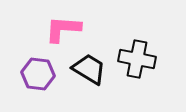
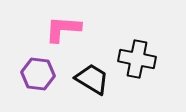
black trapezoid: moved 3 px right, 10 px down
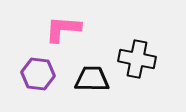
black trapezoid: rotated 30 degrees counterclockwise
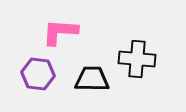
pink L-shape: moved 3 px left, 3 px down
black cross: rotated 6 degrees counterclockwise
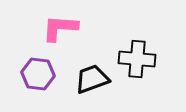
pink L-shape: moved 4 px up
black trapezoid: rotated 21 degrees counterclockwise
